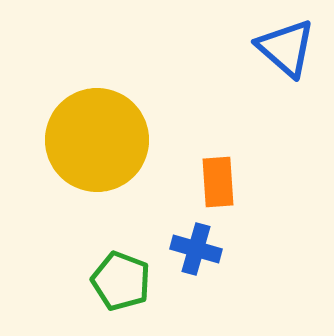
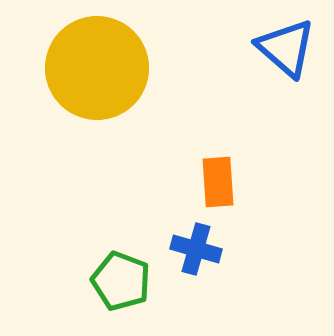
yellow circle: moved 72 px up
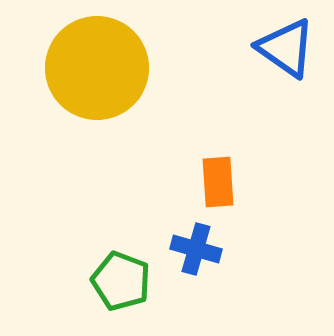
blue triangle: rotated 6 degrees counterclockwise
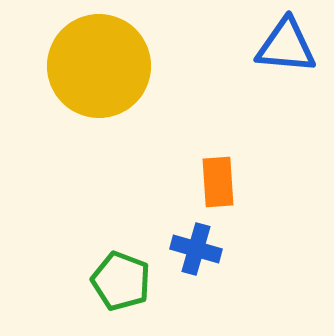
blue triangle: moved 2 px up; rotated 30 degrees counterclockwise
yellow circle: moved 2 px right, 2 px up
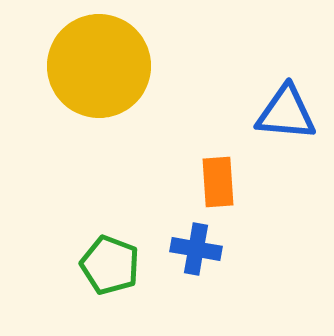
blue triangle: moved 67 px down
blue cross: rotated 6 degrees counterclockwise
green pentagon: moved 11 px left, 16 px up
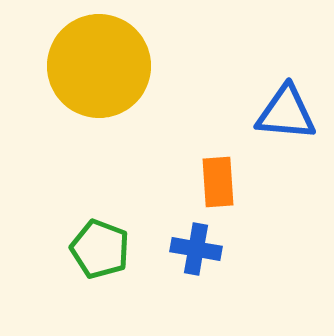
green pentagon: moved 10 px left, 16 px up
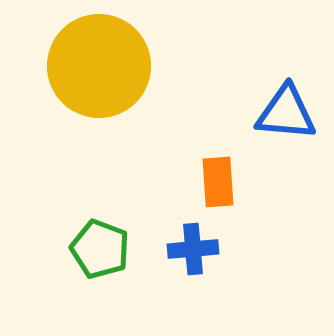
blue cross: moved 3 px left; rotated 15 degrees counterclockwise
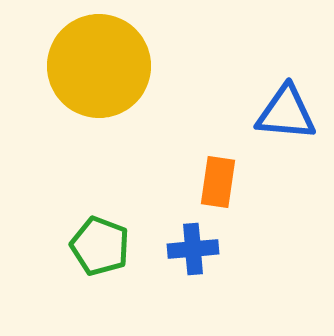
orange rectangle: rotated 12 degrees clockwise
green pentagon: moved 3 px up
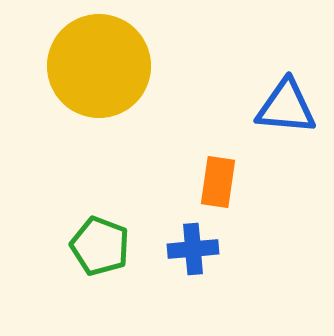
blue triangle: moved 6 px up
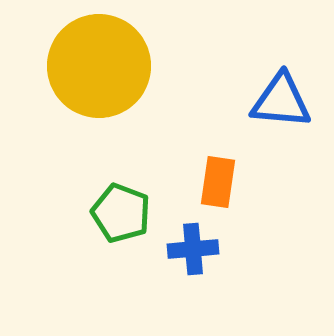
blue triangle: moved 5 px left, 6 px up
green pentagon: moved 21 px right, 33 px up
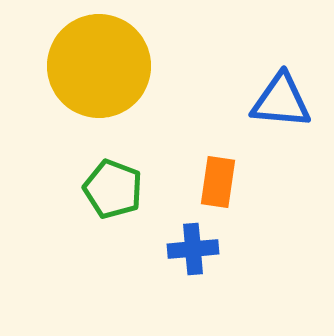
green pentagon: moved 8 px left, 24 px up
